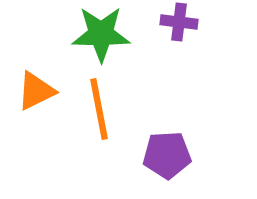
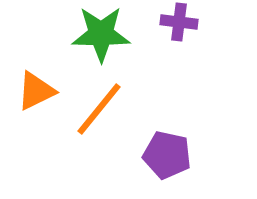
orange line: rotated 50 degrees clockwise
purple pentagon: rotated 15 degrees clockwise
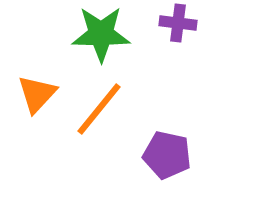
purple cross: moved 1 px left, 1 px down
orange triangle: moved 1 px right, 3 px down; rotated 21 degrees counterclockwise
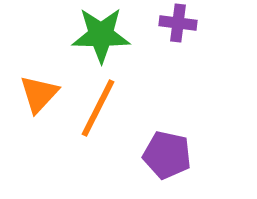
green star: moved 1 px down
orange triangle: moved 2 px right
orange line: moved 1 px left, 1 px up; rotated 12 degrees counterclockwise
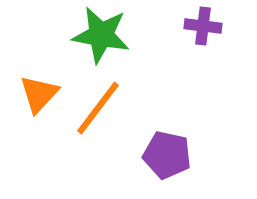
purple cross: moved 25 px right, 3 px down
green star: rotated 10 degrees clockwise
orange line: rotated 10 degrees clockwise
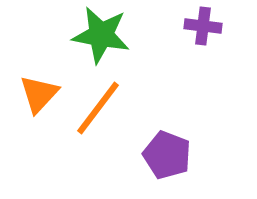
purple pentagon: rotated 9 degrees clockwise
